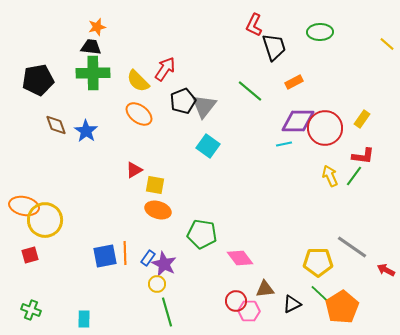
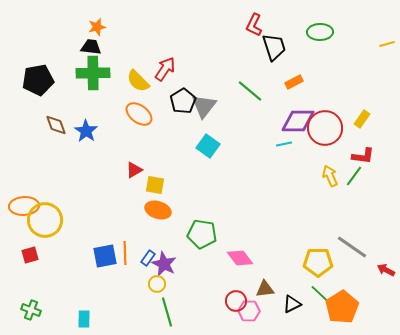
yellow line at (387, 44): rotated 56 degrees counterclockwise
black pentagon at (183, 101): rotated 10 degrees counterclockwise
orange ellipse at (24, 206): rotated 16 degrees counterclockwise
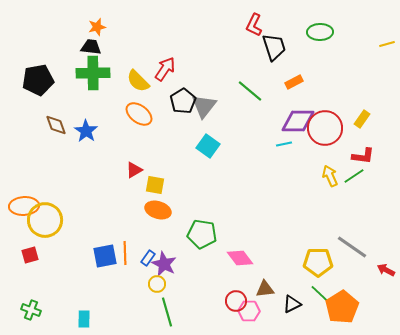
green line at (354, 176): rotated 20 degrees clockwise
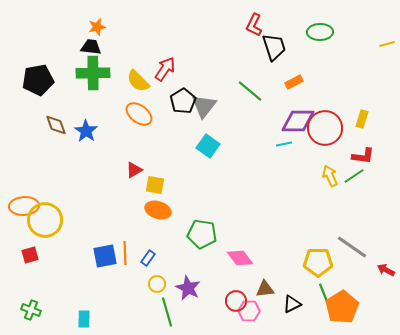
yellow rectangle at (362, 119): rotated 18 degrees counterclockwise
purple star at (164, 264): moved 24 px right, 24 px down
green line at (320, 294): moved 4 px right; rotated 25 degrees clockwise
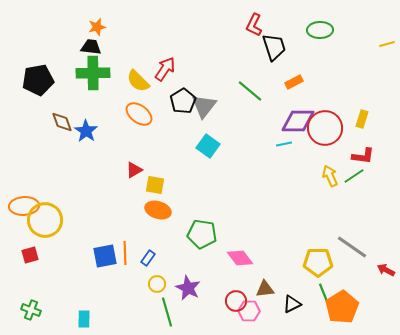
green ellipse at (320, 32): moved 2 px up
brown diamond at (56, 125): moved 6 px right, 3 px up
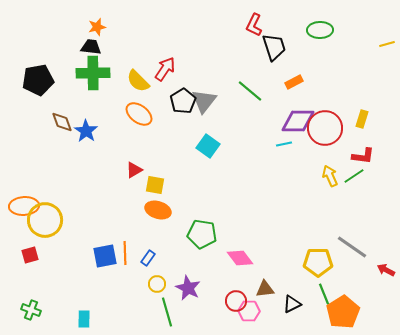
gray triangle at (204, 106): moved 5 px up
orange pentagon at (342, 307): moved 1 px right, 5 px down
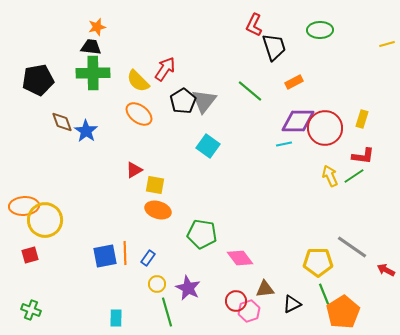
pink hexagon at (249, 311): rotated 20 degrees counterclockwise
cyan rectangle at (84, 319): moved 32 px right, 1 px up
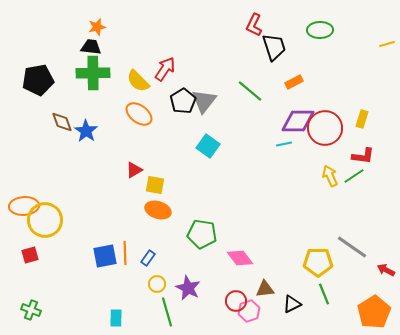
orange pentagon at (343, 312): moved 31 px right
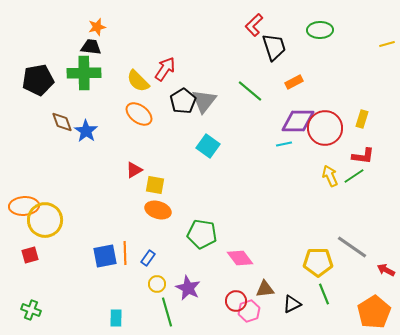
red L-shape at (254, 25): rotated 20 degrees clockwise
green cross at (93, 73): moved 9 px left
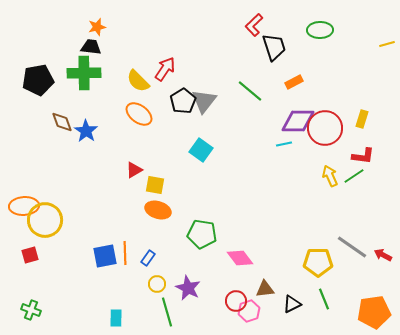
cyan square at (208, 146): moved 7 px left, 4 px down
red arrow at (386, 270): moved 3 px left, 15 px up
green line at (324, 294): moved 5 px down
orange pentagon at (374, 312): rotated 24 degrees clockwise
